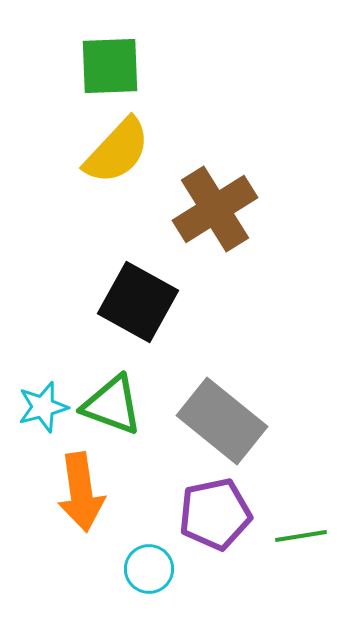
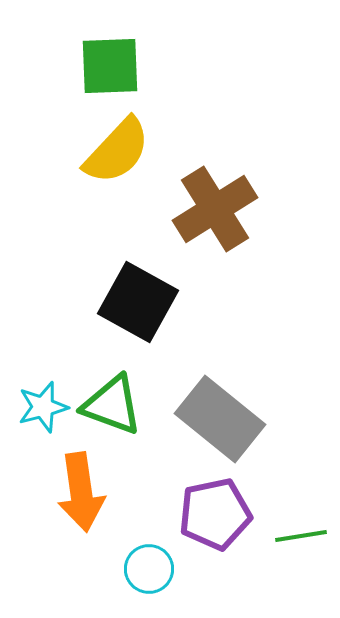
gray rectangle: moved 2 px left, 2 px up
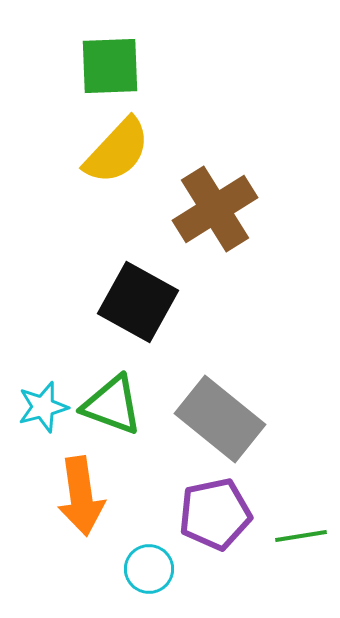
orange arrow: moved 4 px down
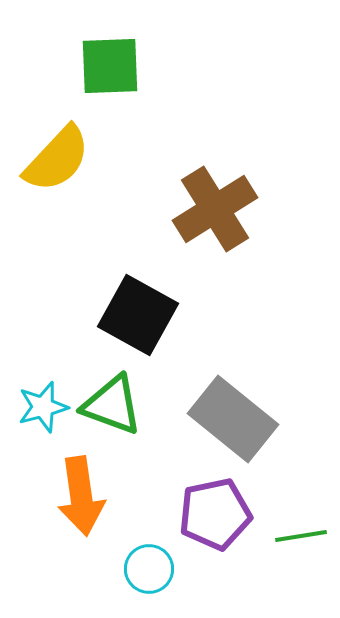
yellow semicircle: moved 60 px left, 8 px down
black square: moved 13 px down
gray rectangle: moved 13 px right
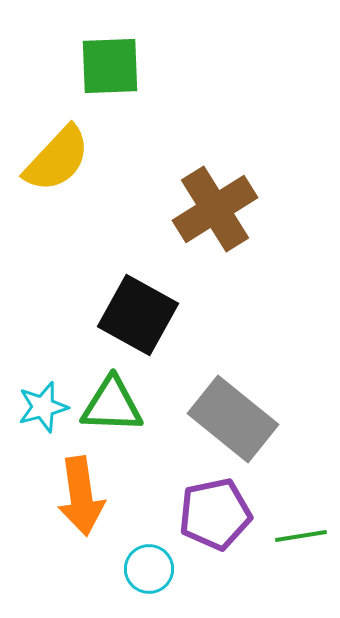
green triangle: rotated 18 degrees counterclockwise
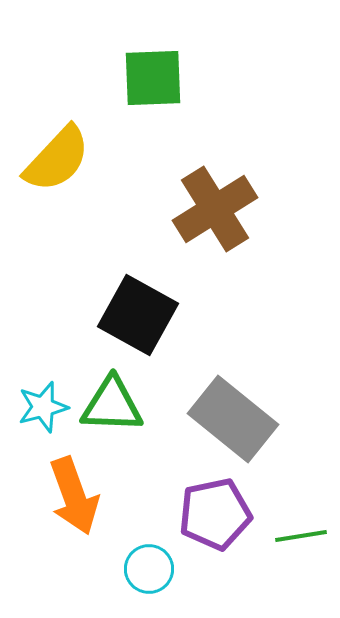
green square: moved 43 px right, 12 px down
orange arrow: moved 7 px left; rotated 12 degrees counterclockwise
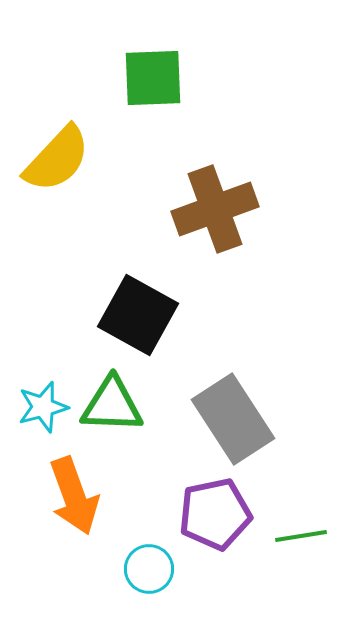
brown cross: rotated 12 degrees clockwise
gray rectangle: rotated 18 degrees clockwise
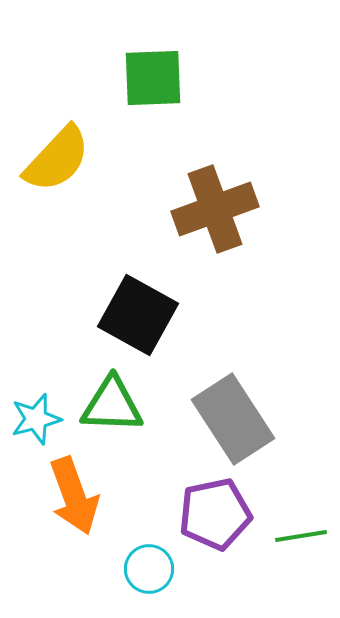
cyan star: moved 7 px left, 12 px down
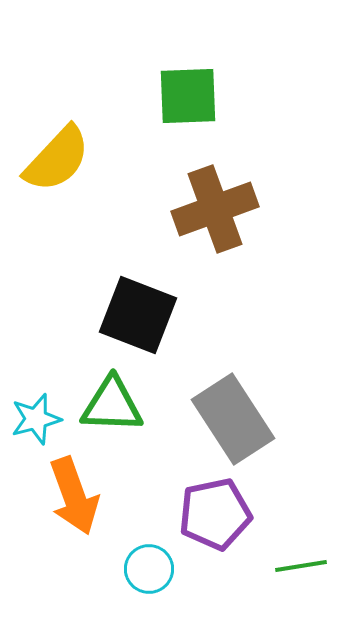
green square: moved 35 px right, 18 px down
black square: rotated 8 degrees counterclockwise
green line: moved 30 px down
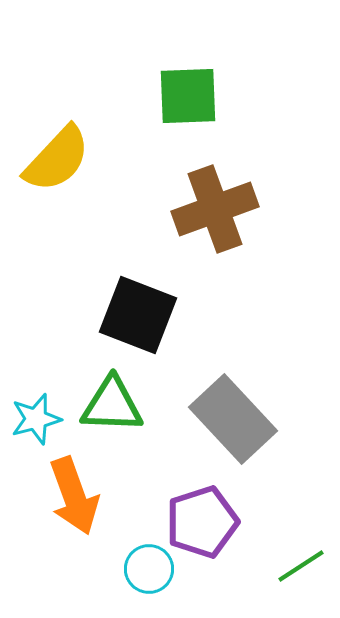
gray rectangle: rotated 10 degrees counterclockwise
purple pentagon: moved 13 px left, 8 px down; rotated 6 degrees counterclockwise
green line: rotated 24 degrees counterclockwise
